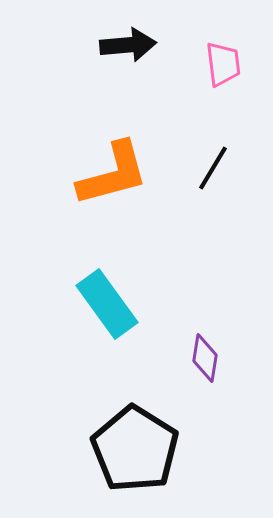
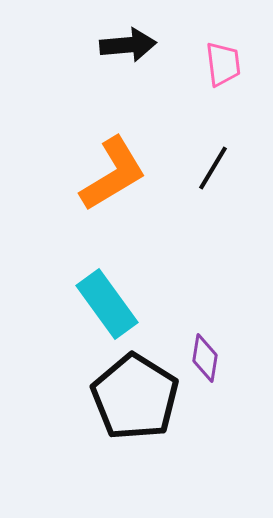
orange L-shape: rotated 16 degrees counterclockwise
black pentagon: moved 52 px up
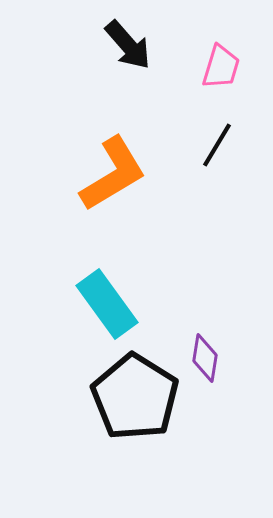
black arrow: rotated 54 degrees clockwise
pink trapezoid: moved 2 px left, 3 px down; rotated 24 degrees clockwise
black line: moved 4 px right, 23 px up
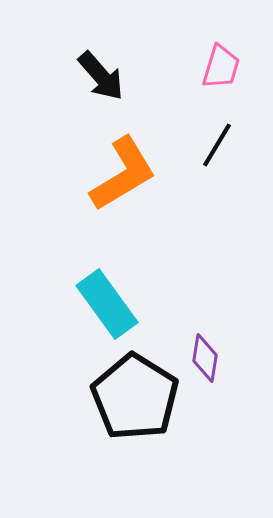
black arrow: moved 27 px left, 31 px down
orange L-shape: moved 10 px right
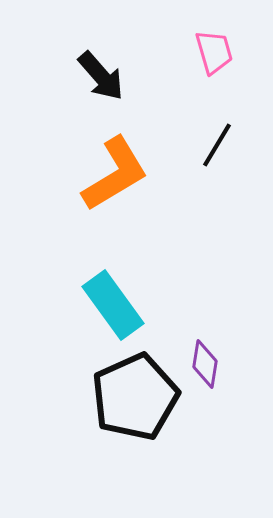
pink trapezoid: moved 7 px left, 15 px up; rotated 33 degrees counterclockwise
orange L-shape: moved 8 px left
cyan rectangle: moved 6 px right, 1 px down
purple diamond: moved 6 px down
black pentagon: rotated 16 degrees clockwise
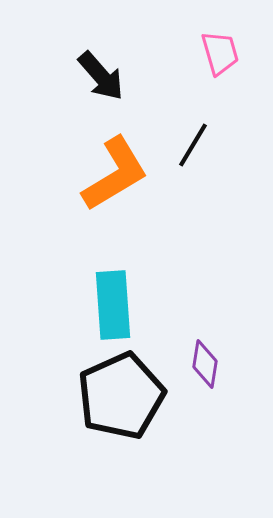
pink trapezoid: moved 6 px right, 1 px down
black line: moved 24 px left
cyan rectangle: rotated 32 degrees clockwise
black pentagon: moved 14 px left, 1 px up
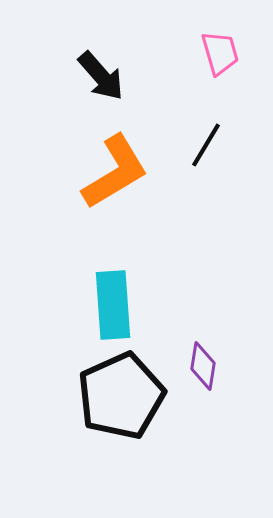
black line: moved 13 px right
orange L-shape: moved 2 px up
purple diamond: moved 2 px left, 2 px down
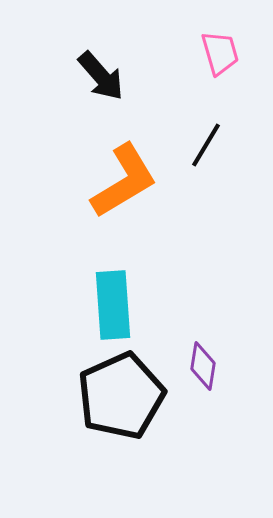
orange L-shape: moved 9 px right, 9 px down
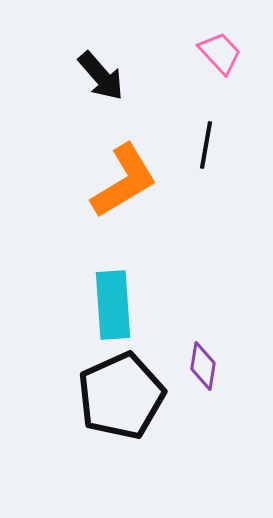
pink trapezoid: rotated 27 degrees counterclockwise
black line: rotated 21 degrees counterclockwise
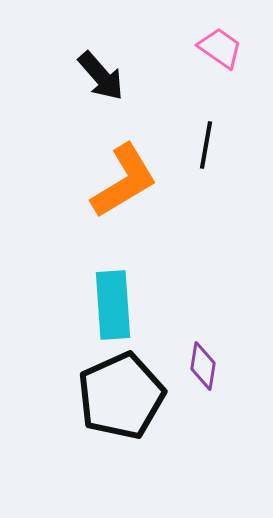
pink trapezoid: moved 5 px up; rotated 12 degrees counterclockwise
